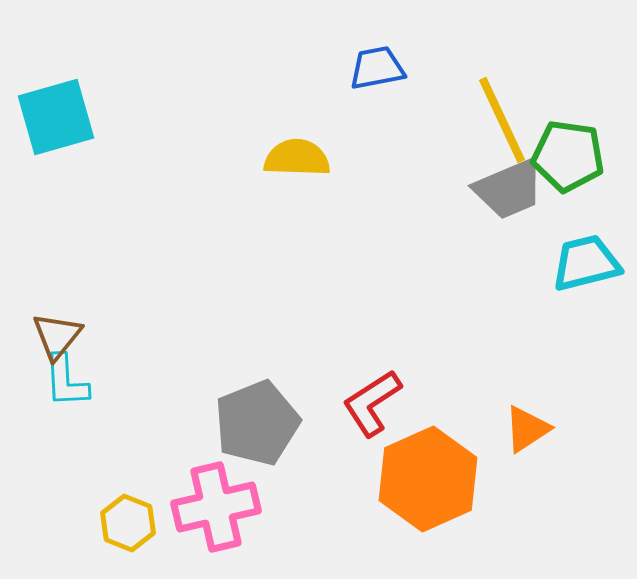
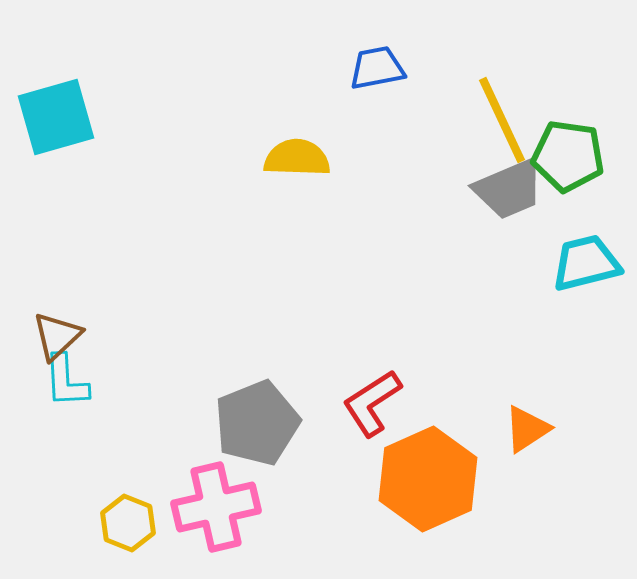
brown triangle: rotated 8 degrees clockwise
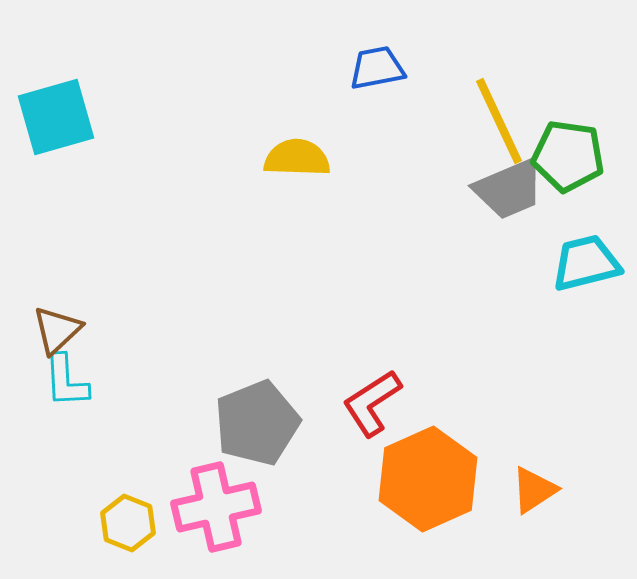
yellow line: moved 3 px left, 1 px down
brown triangle: moved 6 px up
orange triangle: moved 7 px right, 61 px down
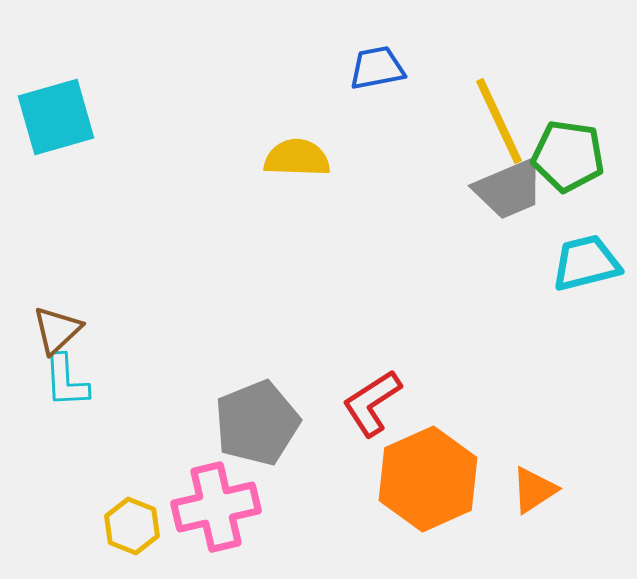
yellow hexagon: moved 4 px right, 3 px down
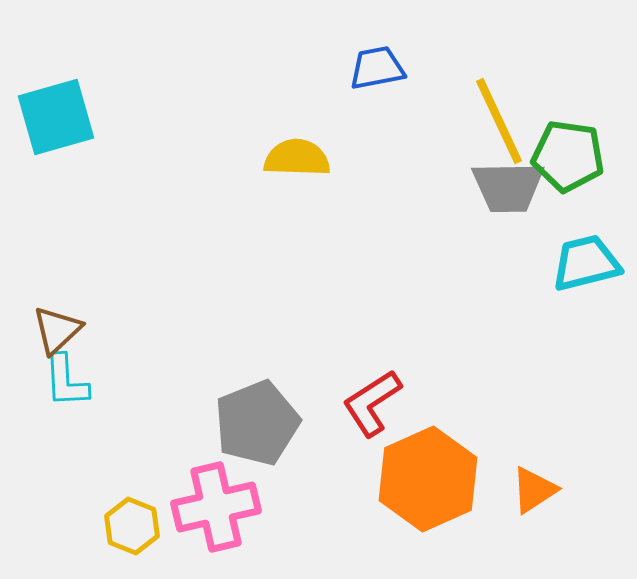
gray trapezoid: moved 1 px left, 2 px up; rotated 22 degrees clockwise
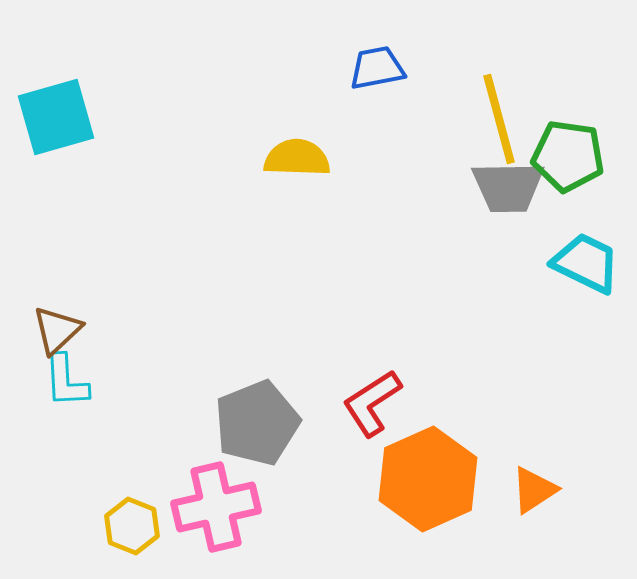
yellow line: moved 2 px up; rotated 10 degrees clockwise
cyan trapezoid: rotated 40 degrees clockwise
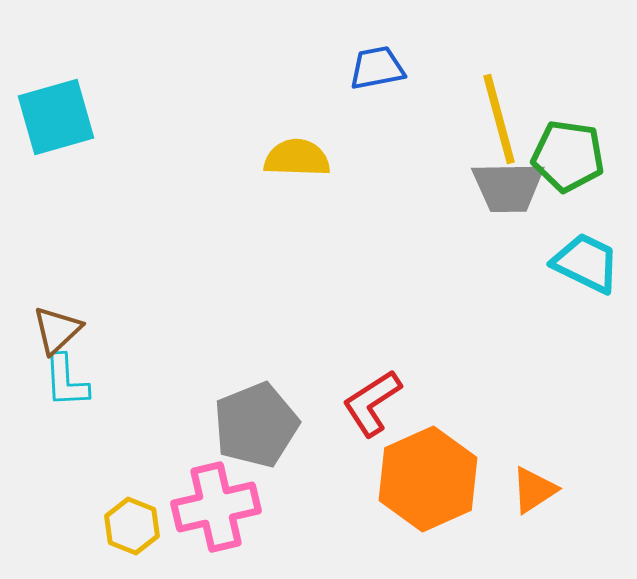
gray pentagon: moved 1 px left, 2 px down
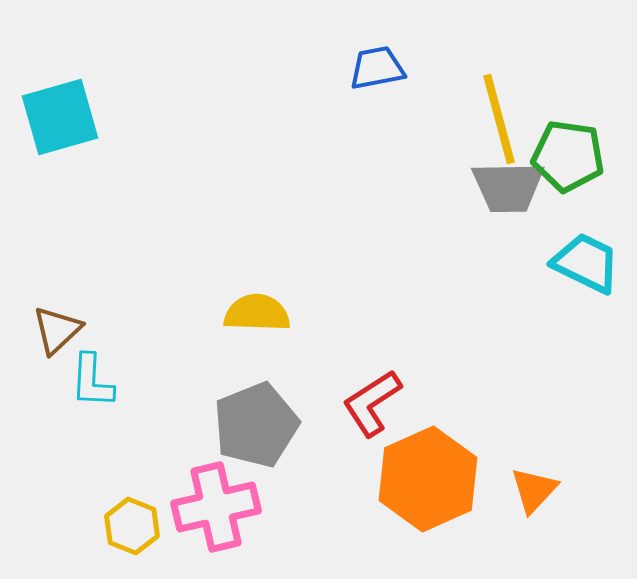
cyan square: moved 4 px right
yellow semicircle: moved 40 px left, 155 px down
cyan L-shape: moved 26 px right; rotated 6 degrees clockwise
orange triangle: rotated 14 degrees counterclockwise
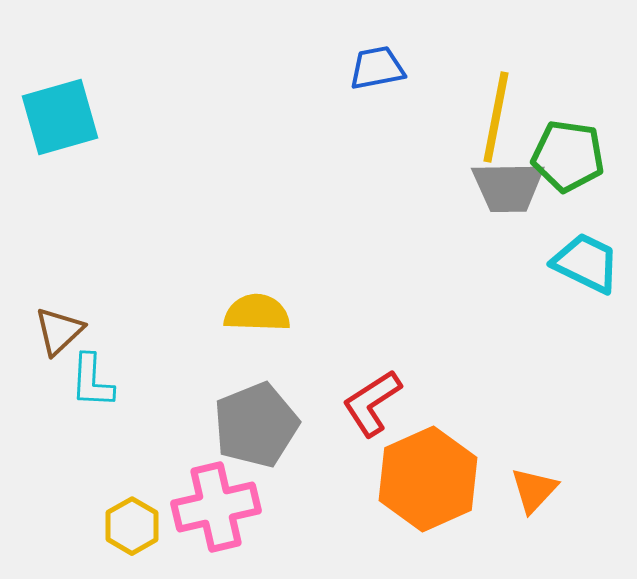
yellow line: moved 3 px left, 2 px up; rotated 26 degrees clockwise
brown triangle: moved 2 px right, 1 px down
yellow hexagon: rotated 8 degrees clockwise
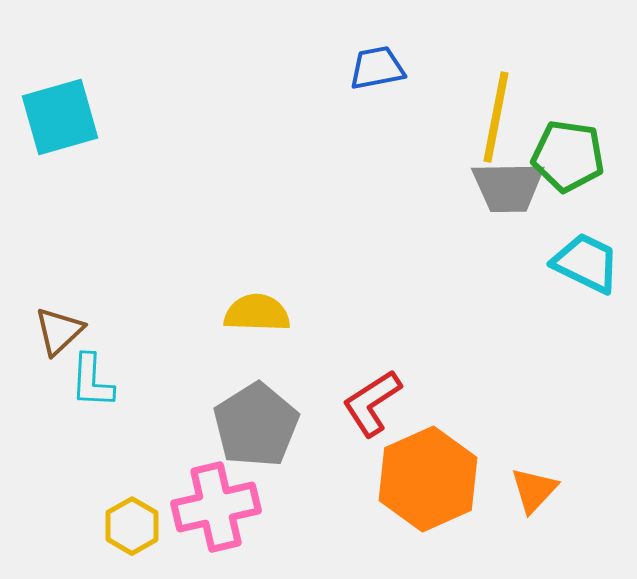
gray pentagon: rotated 10 degrees counterclockwise
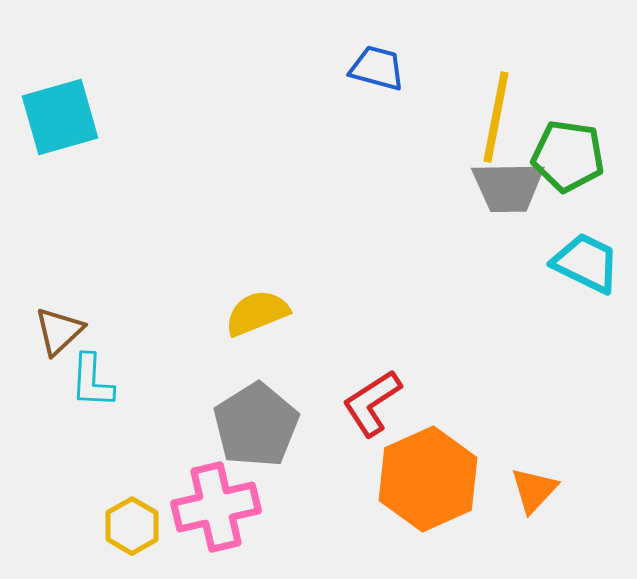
blue trapezoid: rotated 26 degrees clockwise
yellow semicircle: rotated 24 degrees counterclockwise
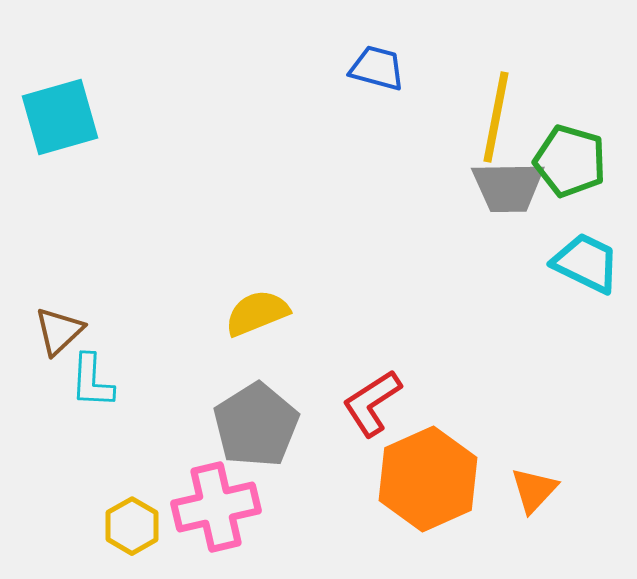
green pentagon: moved 2 px right, 5 px down; rotated 8 degrees clockwise
